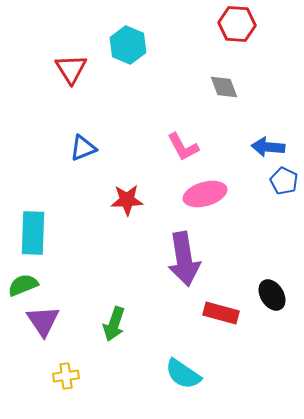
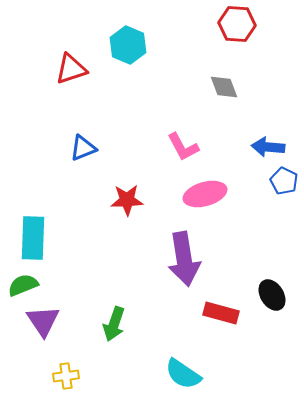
red triangle: rotated 44 degrees clockwise
cyan rectangle: moved 5 px down
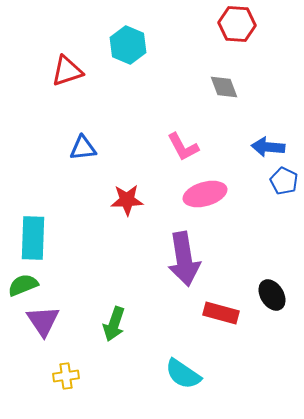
red triangle: moved 4 px left, 2 px down
blue triangle: rotated 16 degrees clockwise
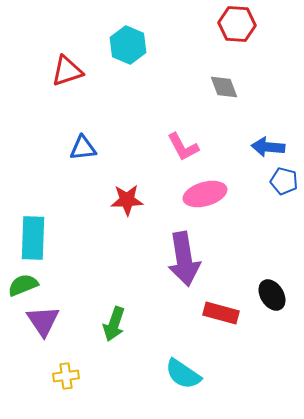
blue pentagon: rotated 12 degrees counterclockwise
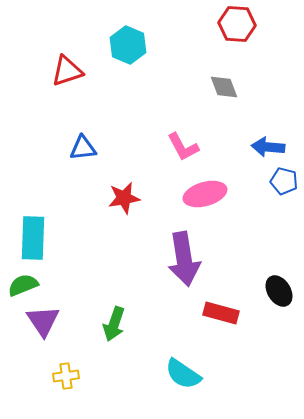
red star: moved 3 px left, 2 px up; rotated 8 degrees counterclockwise
black ellipse: moved 7 px right, 4 px up
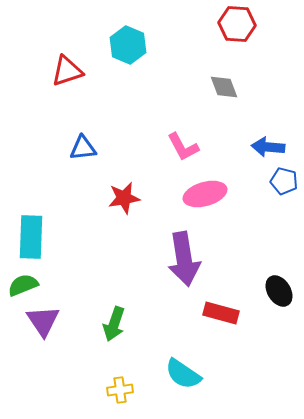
cyan rectangle: moved 2 px left, 1 px up
yellow cross: moved 54 px right, 14 px down
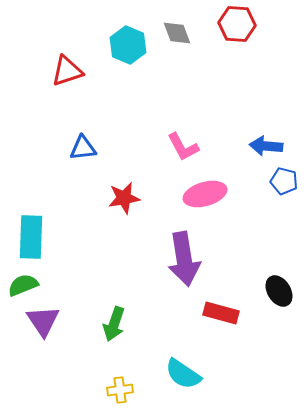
gray diamond: moved 47 px left, 54 px up
blue arrow: moved 2 px left, 1 px up
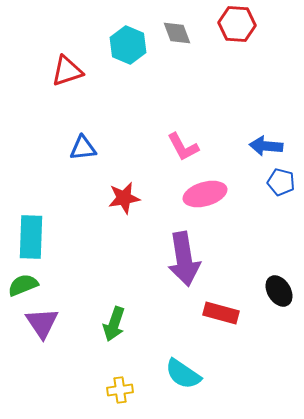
blue pentagon: moved 3 px left, 1 px down
purple triangle: moved 1 px left, 2 px down
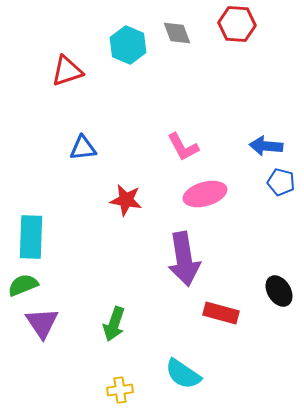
red star: moved 2 px right, 2 px down; rotated 20 degrees clockwise
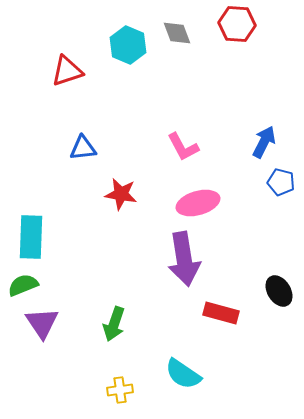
blue arrow: moved 2 px left, 4 px up; rotated 112 degrees clockwise
pink ellipse: moved 7 px left, 9 px down
red star: moved 5 px left, 6 px up
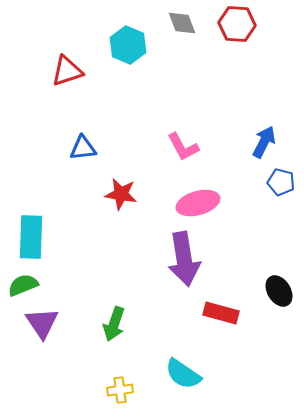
gray diamond: moved 5 px right, 10 px up
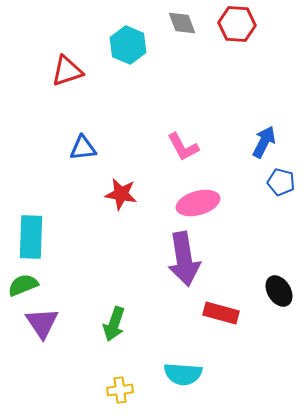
cyan semicircle: rotated 30 degrees counterclockwise
